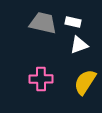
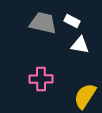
white rectangle: moved 1 px left, 1 px up; rotated 14 degrees clockwise
white triangle: moved 1 px right; rotated 30 degrees clockwise
yellow semicircle: moved 14 px down
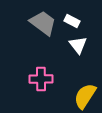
gray trapezoid: rotated 24 degrees clockwise
white triangle: moved 2 px left; rotated 42 degrees clockwise
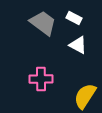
white rectangle: moved 2 px right, 3 px up
white triangle: rotated 24 degrees counterclockwise
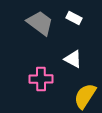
gray trapezoid: moved 3 px left
white triangle: moved 5 px left, 14 px down
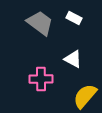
yellow semicircle: rotated 8 degrees clockwise
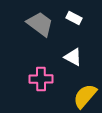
gray trapezoid: moved 1 px down
white triangle: moved 2 px up
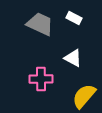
gray trapezoid: rotated 12 degrees counterclockwise
white triangle: moved 1 px down
yellow semicircle: moved 1 px left
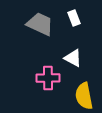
white rectangle: rotated 42 degrees clockwise
pink cross: moved 7 px right, 1 px up
yellow semicircle: rotated 52 degrees counterclockwise
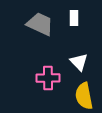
white rectangle: rotated 21 degrees clockwise
white triangle: moved 6 px right, 4 px down; rotated 18 degrees clockwise
